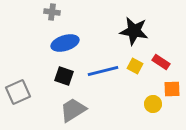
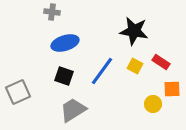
blue line: moved 1 px left; rotated 40 degrees counterclockwise
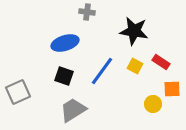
gray cross: moved 35 px right
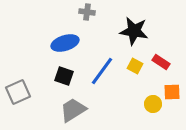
orange square: moved 3 px down
